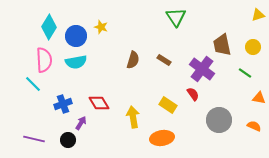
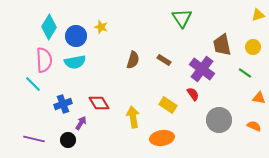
green triangle: moved 6 px right, 1 px down
cyan semicircle: moved 1 px left
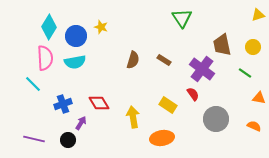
pink semicircle: moved 1 px right, 2 px up
gray circle: moved 3 px left, 1 px up
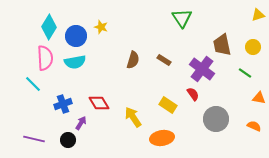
yellow arrow: rotated 25 degrees counterclockwise
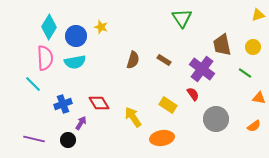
orange semicircle: rotated 120 degrees clockwise
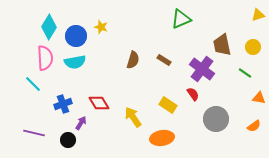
green triangle: moved 1 px left, 1 px down; rotated 40 degrees clockwise
purple line: moved 6 px up
